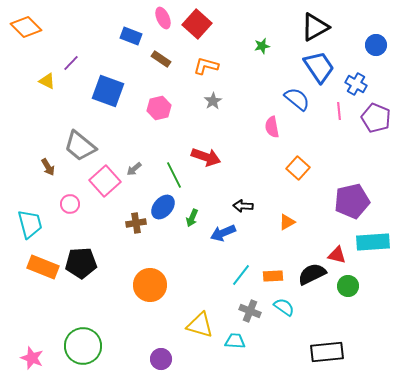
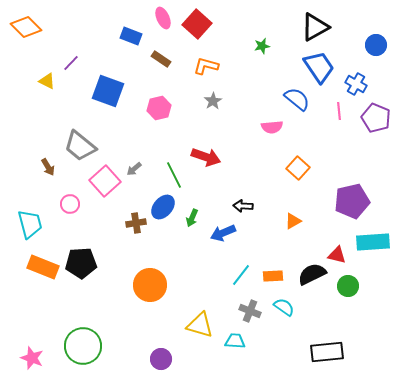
pink semicircle at (272, 127): rotated 85 degrees counterclockwise
orange triangle at (287, 222): moved 6 px right, 1 px up
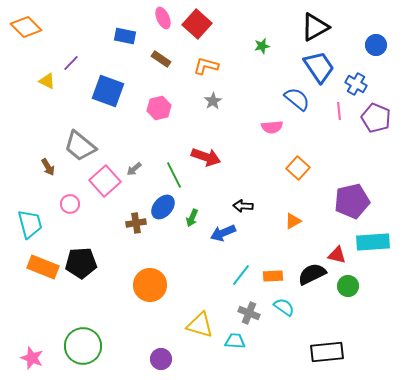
blue rectangle at (131, 36): moved 6 px left; rotated 10 degrees counterclockwise
gray cross at (250, 311): moved 1 px left, 2 px down
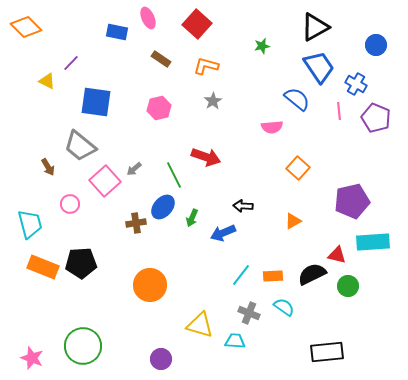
pink ellipse at (163, 18): moved 15 px left
blue rectangle at (125, 36): moved 8 px left, 4 px up
blue square at (108, 91): moved 12 px left, 11 px down; rotated 12 degrees counterclockwise
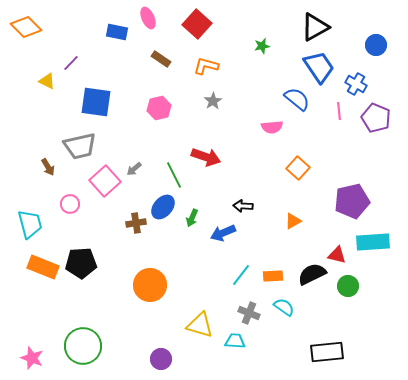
gray trapezoid at (80, 146): rotated 52 degrees counterclockwise
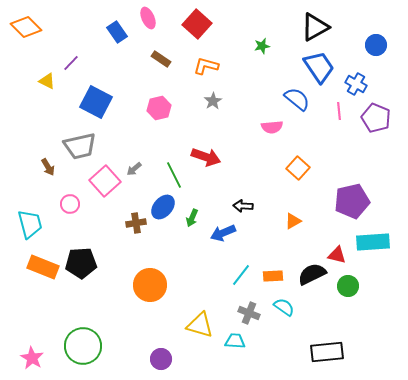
blue rectangle at (117, 32): rotated 45 degrees clockwise
blue square at (96, 102): rotated 20 degrees clockwise
pink star at (32, 358): rotated 10 degrees clockwise
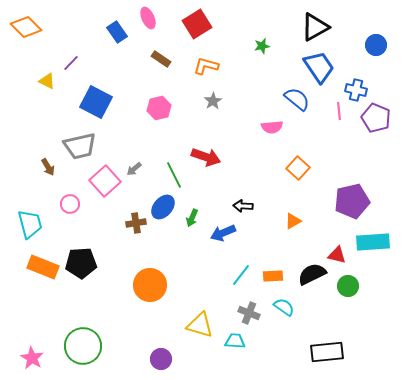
red square at (197, 24): rotated 16 degrees clockwise
blue cross at (356, 84): moved 6 px down; rotated 15 degrees counterclockwise
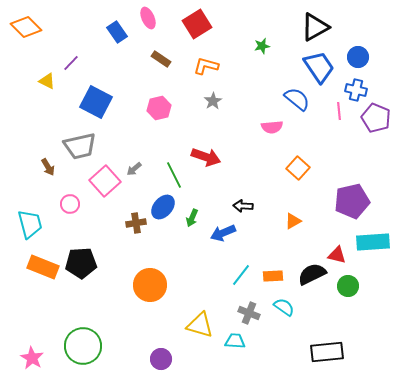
blue circle at (376, 45): moved 18 px left, 12 px down
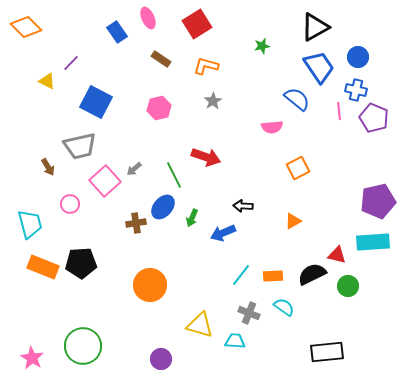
purple pentagon at (376, 118): moved 2 px left
orange square at (298, 168): rotated 20 degrees clockwise
purple pentagon at (352, 201): moved 26 px right
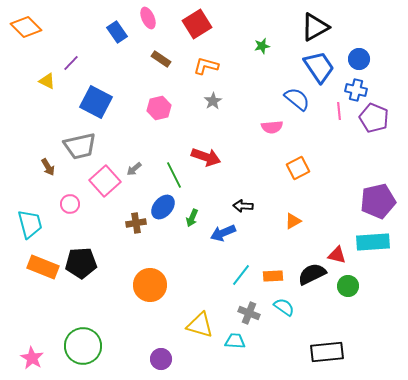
blue circle at (358, 57): moved 1 px right, 2 px down
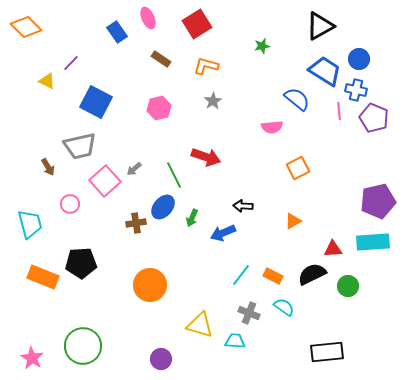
black triangle at (315, 27): moved 5 px right, 1 px up
blue trapezoid at (319, 67): moved 6 px right, 4 px down; rotated 24 degrees counterclockwise
red triangle at (337, 255): moved 4 px left, 6 px up; rotated 18 degrees counterclockwise
orange rectangle at (43, 267): moved 10 px down
orange rectangle at (273, 276): rotated 30 degrees clockwise
